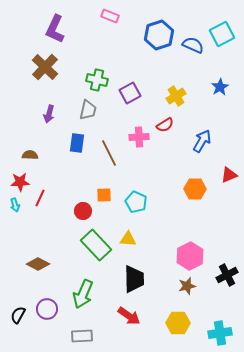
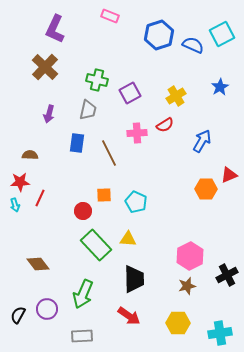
pink cross: moved 2 px left, 4 px up
orange hexagon: moved 11 px right
brown diamond: rotated 25 degrees clockwise
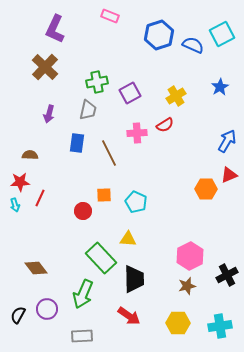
green cross: moved 2 px down; rotated 25 degrees counterclockwise
blue arrow: moved 25 px right
green rectangle: moved 5 px right, 13 px down
brown diamond: moved 2 px left, 4 px down
cyan cross: moved 7 px up
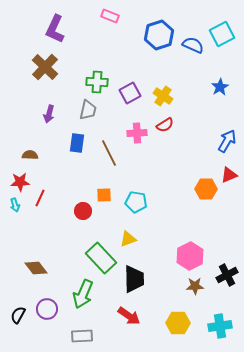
green cross: rotated 15 degrees clockwise
yellow cross: moved 13 px left; rotated 24 degrees counterclockwise
cyan pentagon: rotated 15 degrees counterclockwise
yellow triangle: rotated 24 degrees counterclockwise
brown star: moved 8 px right; rotated 12 degrees clockwise
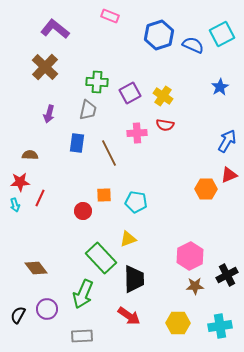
purple L-shape: rotated 104 degrees clockwise
red semicircle: rotated 42 degrees clockwise
